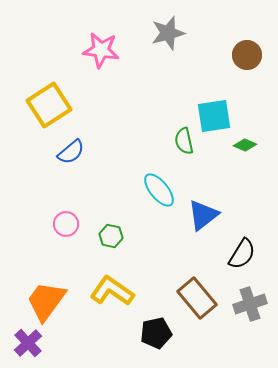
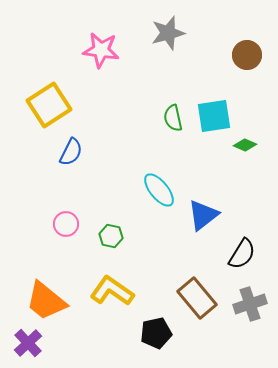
green semicircle: moved 11 px left, 23 px up
blue semicircle: rotated 24 degrees counterclockwise
orange trapezoid: rotated 87 degrees counterclockwise
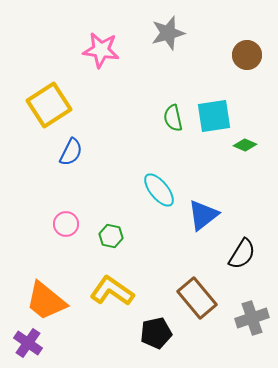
gray cross: moved 2 px right, 14 px down
purple cross: rotated 12 degrees counterclockwise
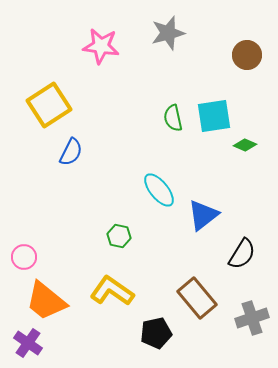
pink star: moved 4 px up
pink circle: moved 42 px left, 33 px down
green hexagon: moved 8 px right
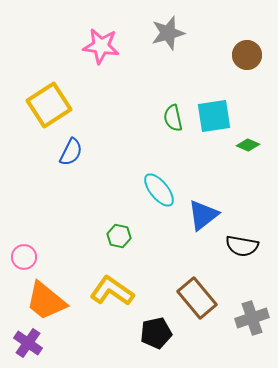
green diamond: moved 3 px right
black semicircle: moved 8 px up; rotated 68 degrees clockwise
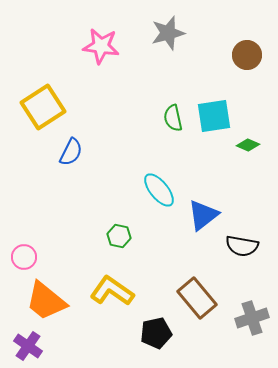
yellow square: moved 6 px left, 2 px down
purple cross: moved 3 px down
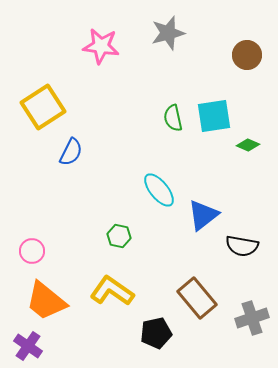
pink circle: moved 8 px right, 6 px up
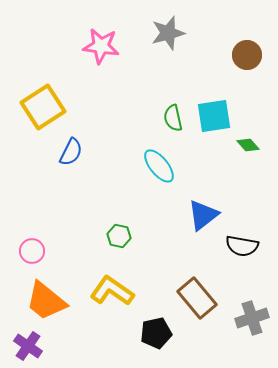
green diamond: rotated 25 degrees clockwise
cyan ellipse: moved 24 px up
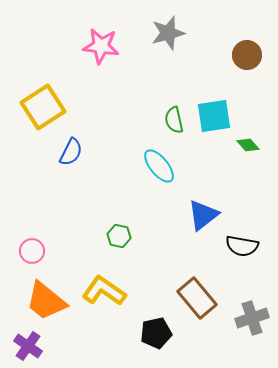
green semicircle: moved 1 px right, 2 px down
yellow L-shape: moved 8 px left
